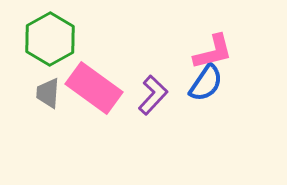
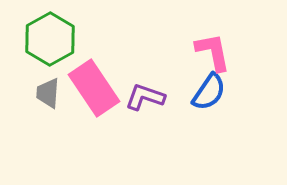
pink L-shape: rotated 87 degrees counterclockwise
blue semicircle: moved 3 px right, 9 px down
pink rectangle: rotated 20 degrees clockwise
purple L-shape: moved 8 px left, 2 px down; rotated 114 degrees counterclockwise
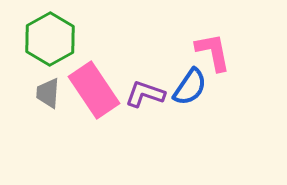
pink rectangle: moved 2 px down
blue semicircle: moved 19 px left, 5 px up
purple L-shape: moved 3 px up
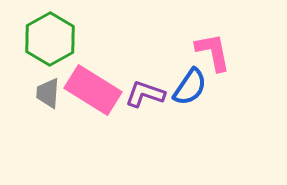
pink rectangle: moved 1 px left; rotated 24 degrees counterclockwise
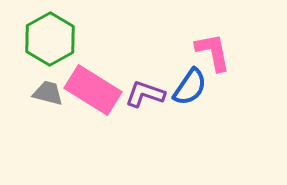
gray trapezoid: rotated 100 degrees clockwise
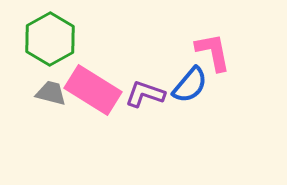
blue semicircle: moved 2 px up; rotated 6 degrees clockwise
gray trapezoid: moved 3 px right
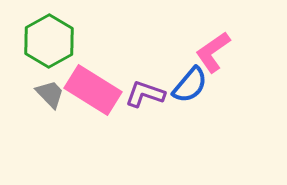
green hexagon: moved 1 px left, 2 px down
pink L-shape: rotated 114 degrees counterclockwise
gray trapezoid: moved 1 px left, 1 px down; rotated 32 degrees clockwise
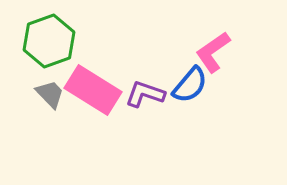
green hexagon: rotated 9 degrees clockwise
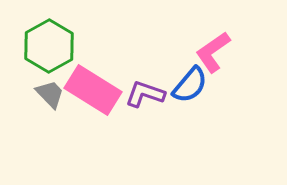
green hexagon: moved 5 px down; rotated 9 degrees counterclockwise
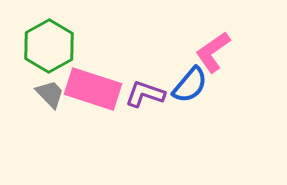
pink rectangle: moved 1 px up; rotated 14 degrees counterclockwise
